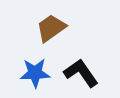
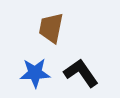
brown trapezoid: rotated 44 degrees counterclockwise
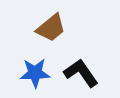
brown trapezoid: rotated 140 degrees counterclockwise
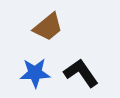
brown trapezoid: moved 3 px left, 1 px up
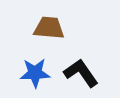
brown trapezoid: moved 1 px right, 1 px down; rotated 136 degrees counterclockwise
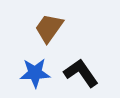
brown trapezoid: rotated 60 degrees counterclockwise
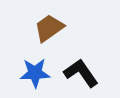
brown trapezoid: rotated 20 degrees clockwise
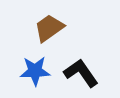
blue star: moved 2 px up
